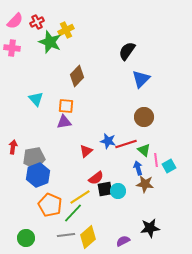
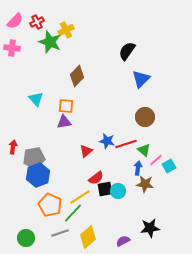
brown circle: moved 1 px right
blue star: moved 1 px left
pink line: rotated 56 degrees clockwise
blue arrow: rotated 24 degrees clockwise
gray line: moved 6 px left, 2 px up; rotated 12 degrees counterclockwise
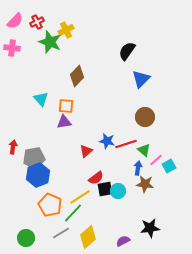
cyan triangle: moved 5 px right
gray line: moved 1 px right; rotated 12 degrees counterclockwise
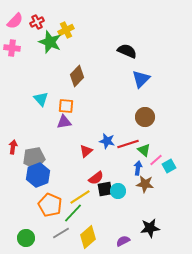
black semicircle: rotated 78 degrees clockwise
red line: moved 2 px right
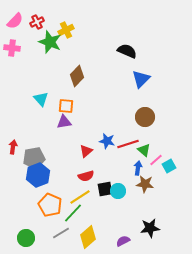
red semicircle: moved 10 px left, 2 px up; rotated 21 degrees clockwise
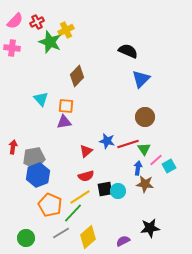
black semicircle: moved 1 px right
green triangle: moved 1 px up; rotated 16 degrees clockwise
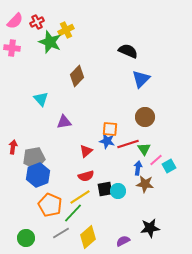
orange square: moved 44 px right, 23 px down
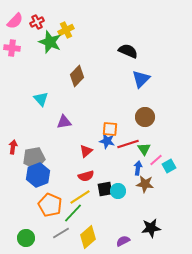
black star: moved 1 px right
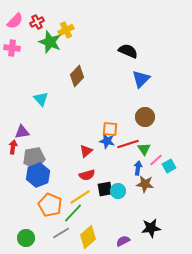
purple triangle: moved 42 px left, 10 px down
red semicircle: moved 1 px right, 1 px up
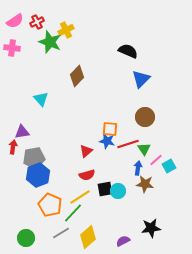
pink semicircle: rotated 12 degrees clockwise
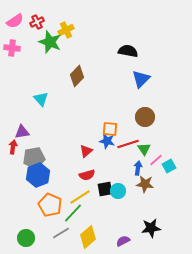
black semicircle: rotated 12 degrees counterclockwise
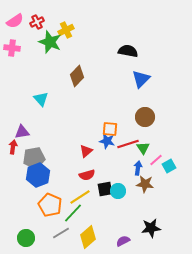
green triangle: moved 1 px left, 1 px up
